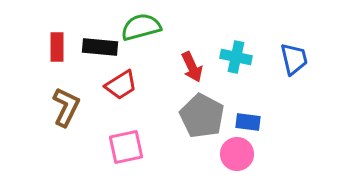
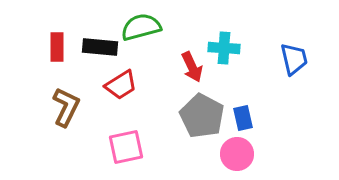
cyan cross: moved 12 px left, 9 px up; rotated 8 degrees counterclockwise
blue rectangle: moved 5 px left, 4 px up; rotated 70 degrees clockwise
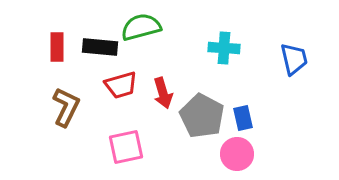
red arrow: moved 29 px left, 26 px down; rotated 8 degrees clockwise
red trapezoid: rotated 16 degrees clockwise
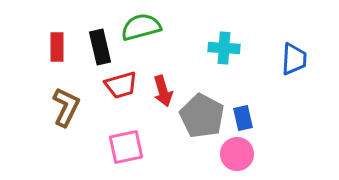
black rectangle: rotated 72 degrees clockwise
blue trapezoid: rotated 16 degrees clockwise
red arrow: moved 2 px up
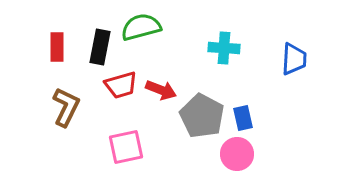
black rectangle: rotated 24 degrees clockwise
red arrow: moved 2 px left, 1 px up; rotated 52 degrees counterclockwise
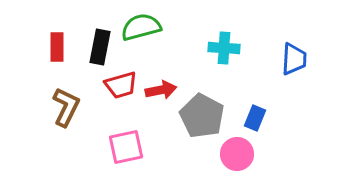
red arrow: rotated 32 degrees counterclockwise
blue rectangle: moved 12 px right; rotated 35 degrees clockwise
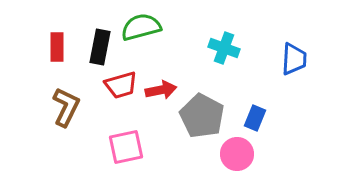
cyan cross: rotated 16 degrees clockwise
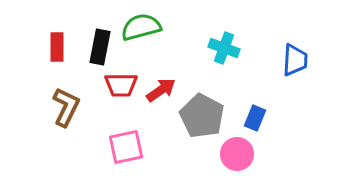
blue trapezoid: moved 1 px right, 1 px down
red trapezoid: rotated 16 degrees clockwise
red arrow: rotated 24 degrees counterclockwise
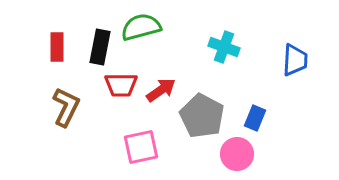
cyan cross: moved 1 px up
pink square: moved 15 px right
